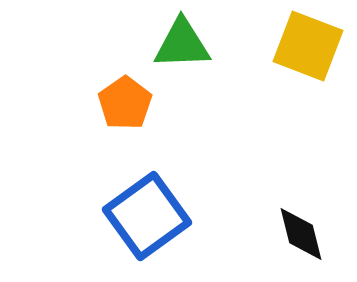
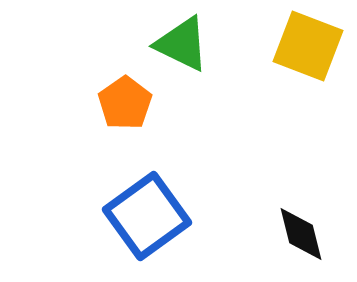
green triangle: rotated 28 degrees clockwise
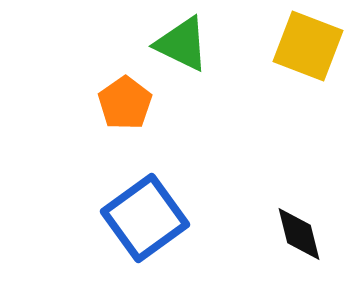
blue square: moved 2 px left, 2 px down
black diamond: moved 2 px left
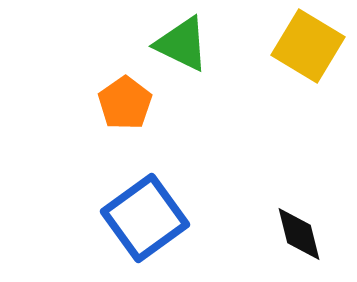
yellow square: rotated 10 degrees clockwise
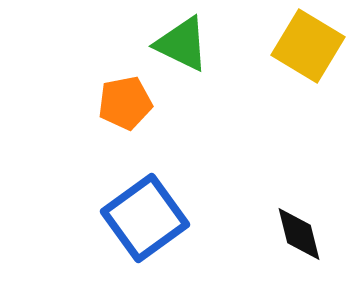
orange pentagon: rotated 24 degrees clockwise
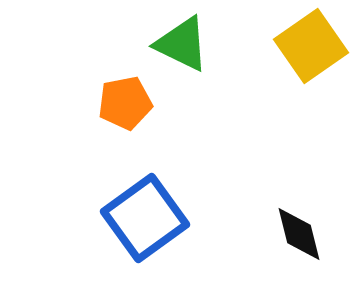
yellow square: moved 3 px right; rotated 24 degrees clockwise
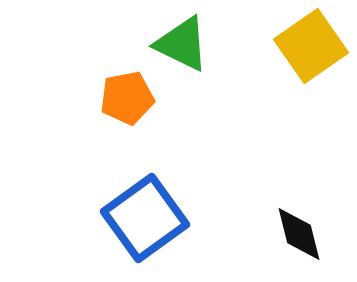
orange pentagon: moved 2 px right, 5 px up
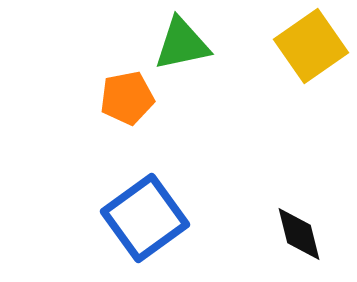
green triangle: rotated 38 degrees counterclockwise
